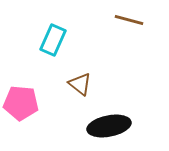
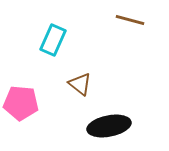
brown line: moved 1 px right
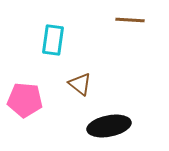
brown line: rotated 12 degrees counterclockwise
cyan rectangle: rotated 16 degrees counterclockwise
pink pentagon: moved 4 px right, 3 px up
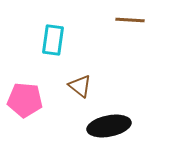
brown triangle: moved 2 px down
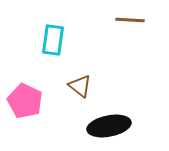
pink pentagon: moved 1 px down; rotated 20 degrees clockwise
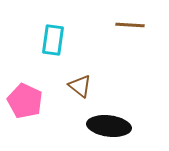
brown line: moved 5 px down
black ellipse: rotated 18 degrees clockwise
